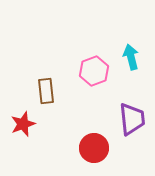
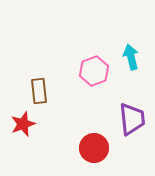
brown rectangle: moved 7 px left
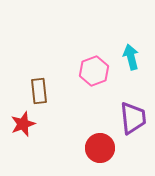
purple trapezoid: moved 1 px right, 1 px up
red circle: moved 6 px right
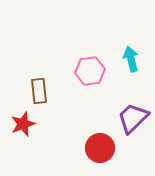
cyan arrow: moved 2 px down
pink hexagon: moved 4 px left; rotated 12 degrees clockwise
purple trapezoid: rotated 128 degrees counterclockwise
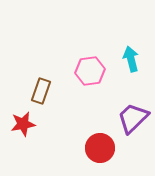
brown rectangle: moved 2 px right; rotated 25 degrees clockwise
red star: rotated 10 degrees clockwise
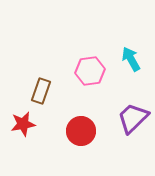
cyan arrow: rotated 15 degrees counterclockwise
red circle: moved 19 px left, 17 px up
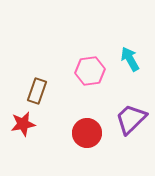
cyan arrow: moved 1 px left
brown rectangle: moved 4 px left
purple trapezoid: moved 2 px left, 1 px down
red circle: moved 6 px right, 2 px down
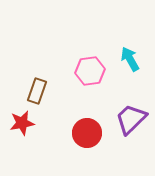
red star: moved 1 px left, 1 px up
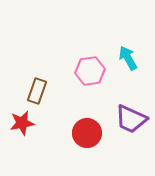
cyan arrow: moved 2 px left, 1 px up
purple trapezoid: rotated 112 degrees counterclockwise
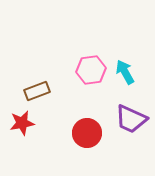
cyan arrow: moved 3 px left, 14 px down
pink hexagon: moved 1 px right, 1 px up
brown rectangle: rotated 50 degrees clockwise
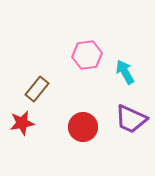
pink hexagon: moved 4 px left, 15 px up
brown rectangle: moved 2 px up; rotated 30 degrees counterclockwise
red circle: moved 4 px left, 6 px up
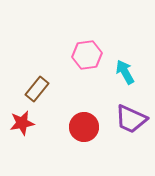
red circle: moved 1 px right
